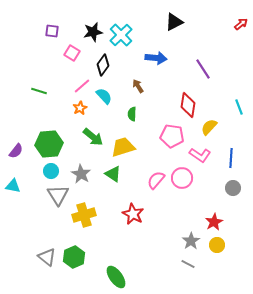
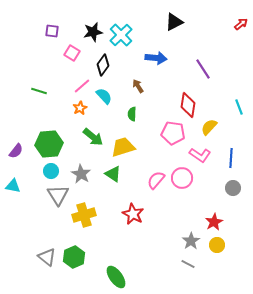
pink pentagon at (172, 136): moved 1 px right, 3 px up
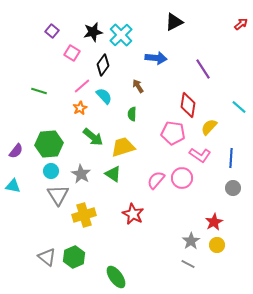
purple square at (52, 31): rotated 32 degrees clockwise
cyan line at (239, 107): rotated 28 degrees counterclockwise
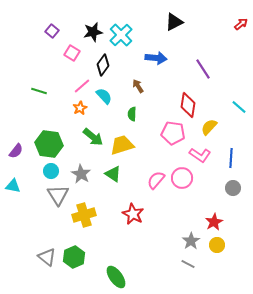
green hexagon at (49, 144): rotated 12 degrees clockwise
yellow trapezoid at (123, 147): moved 1 px left, 2 px up
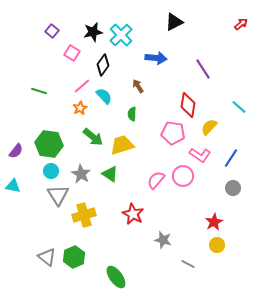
blue line at (231, 158): rotated 30 degrees clockwise
green triangle at (113, 174): moved 3 px left
pink circle at (182, 178): moved 1 px right, 2 px up
gray star at (191, 241): moved 28 px left, 1 px up; rotated 24 degrees counterclockwise
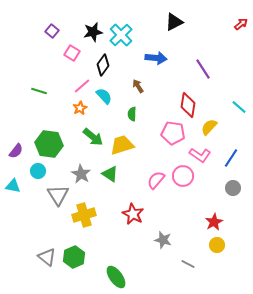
cyan circle at (51, 171): moved 13 px left
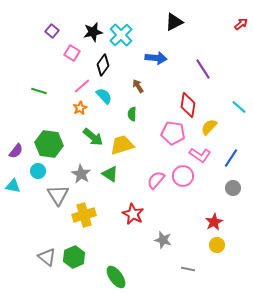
gray line at (188, 264): moved 5 px down; rotated 16 degrees counterclockwise
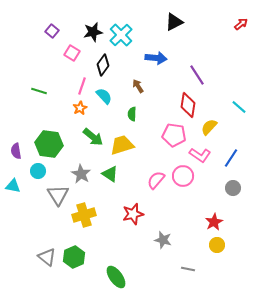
purple line at (203, 69): moved 6 px left, 6 px down
pink line at (82, 86): rotated 30 degrees counterclockwise
pink pentagon at (173, 133): moved 1 px right, 2 px down
purple semicircle at (16, 151): rotated 133 degrees clockwise
red star at (133, 214): rotated 30 degrees clockwise
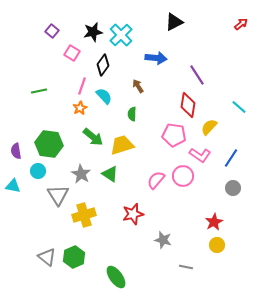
green line at (39, 91): rotated 28 degrees counterclockwise
gray line at (188, 269): moved 2 px left, 2 px up
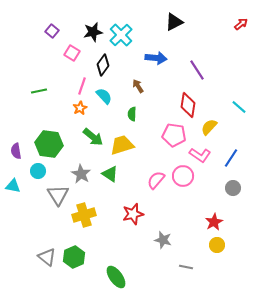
purple line at (197, 75): moved 5 px up
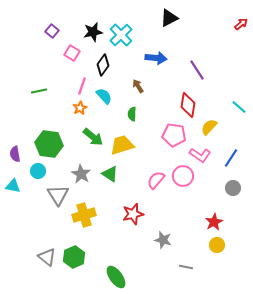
black triangle at (174, 22): moved 5 px left, 4 px up
purple semicircle at (16, 151): moved 1 px left, 3 px down
